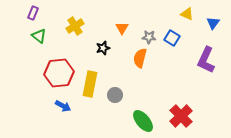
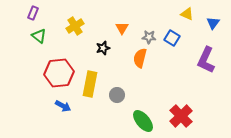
gray circle: moved 2 px right
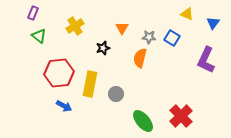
gray circle: moved 1 px left, 1 px up
blue arrow: moved 1 px right
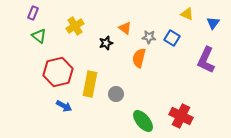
orange triangle: moved 3 px right; rotated 24 degrees counterclockwise
black star: moved 3 px right, 5 px up
orange semicircle: moved 1 px left
red hexagon: moved 1 px left, 1 px up; rotated 8 degrees counterclockwise
red cross: rotated 20 degrees counterclockwise
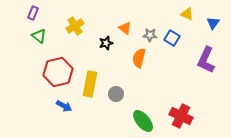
gray star: moved 1 px right, 2 px up
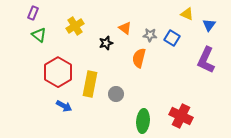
blue triangle: moved 4 px left, 2 px down
green triangle: moved 1 px up
red hexagon: rotated 16 degrees counterclockwise
green ellipse: rotated 45 degrees clockwise
